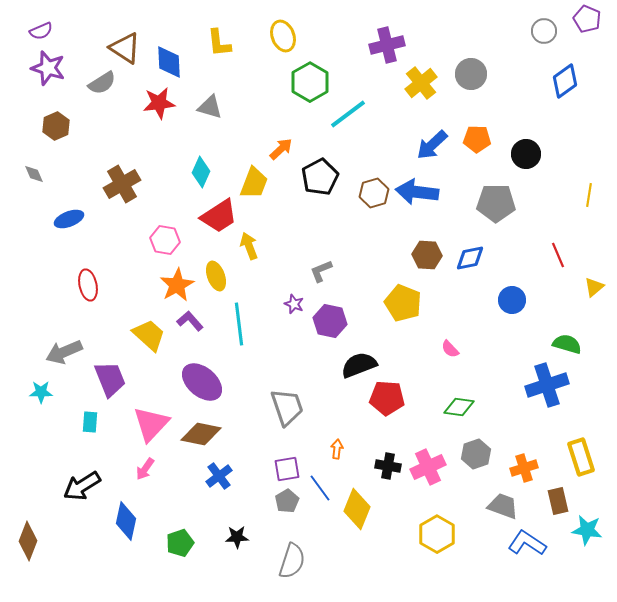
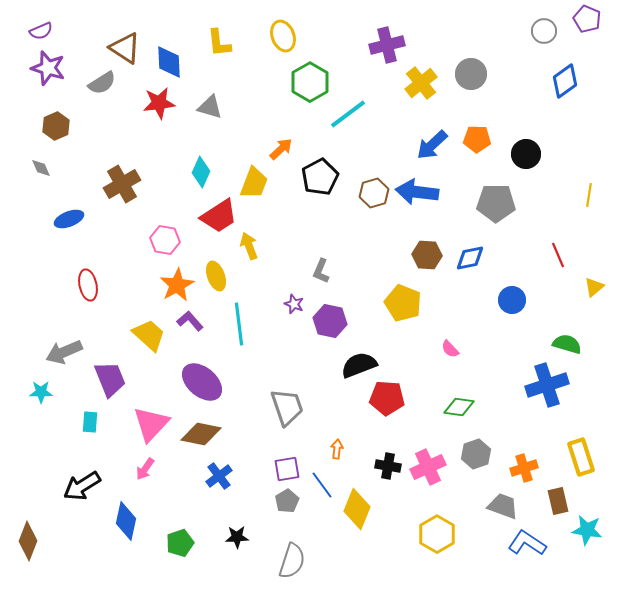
gray diamond at (34, 174): moved 7 px right, 6 px up
gray L-shape at (321, 271): rotated 45 degrees counterclockwise
blue line at (320, 488): moved 2 px right, 3 px up
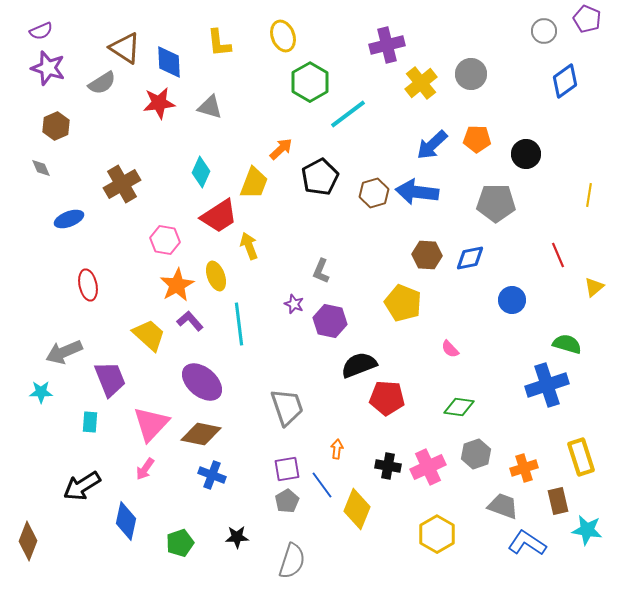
blue cross at (219, 476): moved 7 px left, 1 px up; rotated 32 degrees counterclockwise
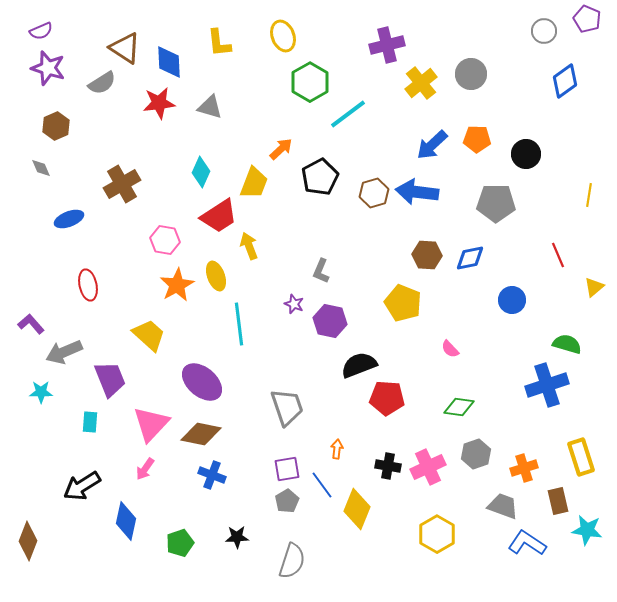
purple L-shape at (190, 321): moved 159 px left, 3 px down
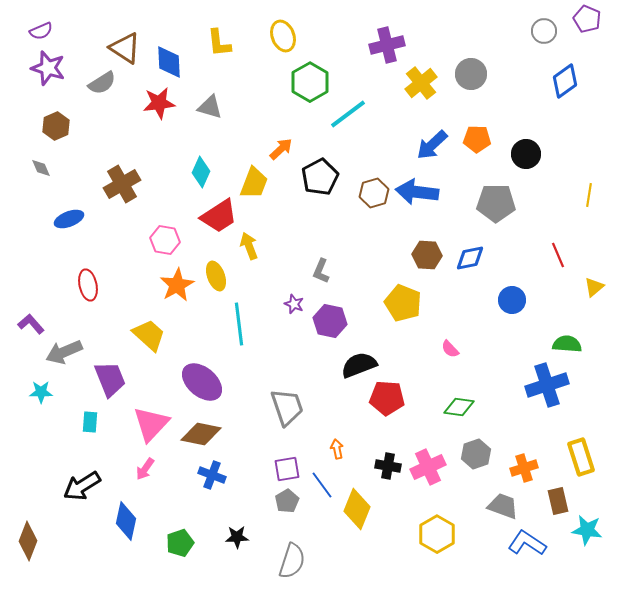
green semicircle at (567, 344): rotated 12 degrees counterclockwise
orange arrow at (337, 449): rotated 18 degrees counterclockwise
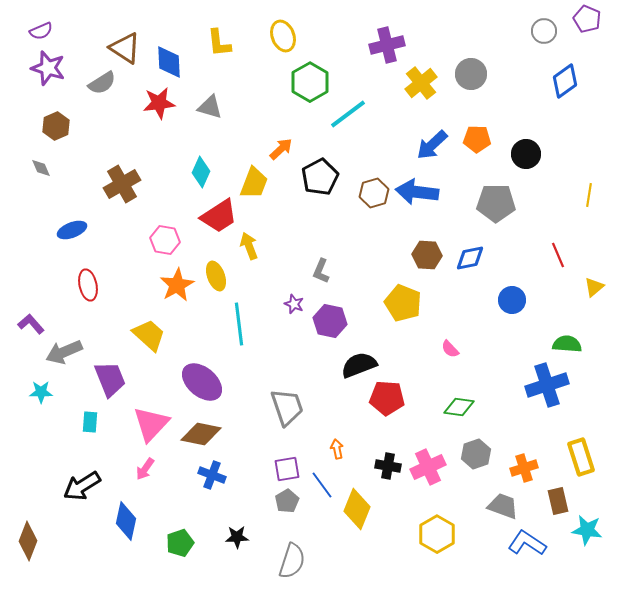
blue ellipse at (69, 219): moved 3 px right, 11 px down
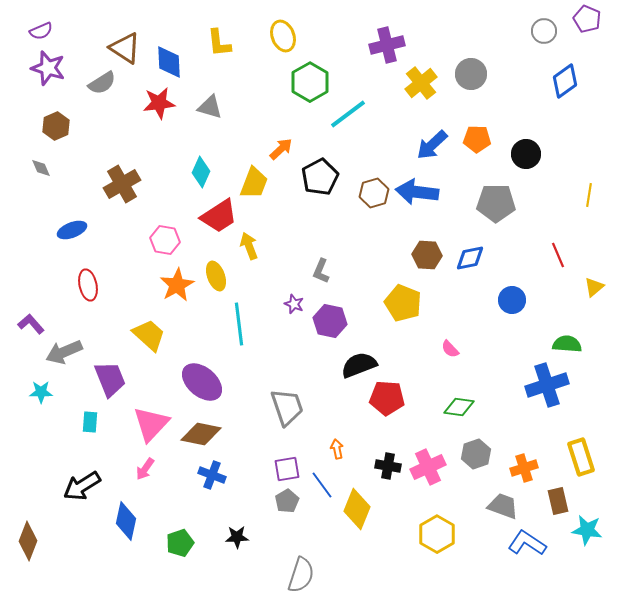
gray semicircle at (292, 561): moved 9 px right, 14 px down
